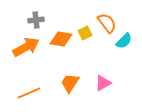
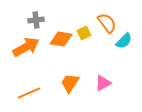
yellow square: moved 1 px left
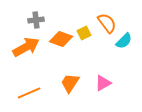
orange diamond: rotated 10 degrees clockwise
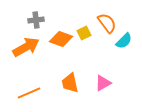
orange trapezoid: rotated 45 degrees counterclockwise
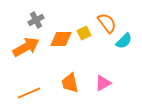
gray cross: rotated 21 degrees counterclockwise
orange diamond: rotated 20 degrees counterclockwise
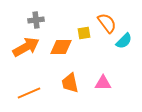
gray cross: rotated 21 degrees clockwise
yellow square: rotated 16 degrees clockwise
orange diamond: moved 8 px down
pink triangle: rotated 30 degrees clockwise
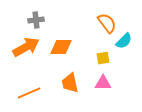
yellow square: moved 19 px right, 25 px down
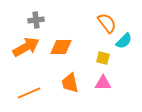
yellow square: rotated 24 degrees clockwise
